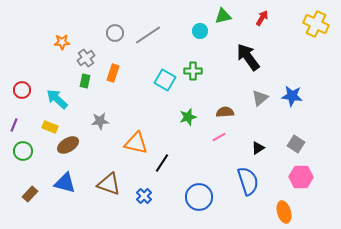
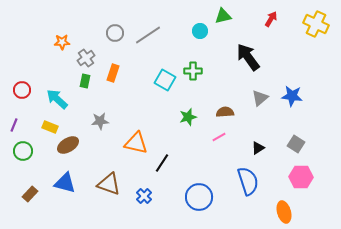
red arrow: moved 9 px right, 1 px down
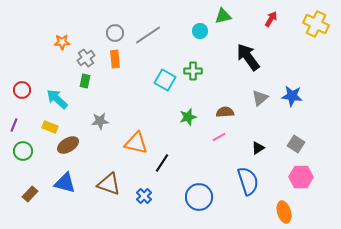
orange rectangle: moved 2 px right, 14 px up; rotated 24 degrees counterclockwise
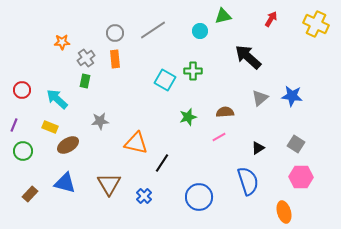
gray line: moved 5 px right, 5 px up
black arrow: rotated 12 degrees counterclockwise
brown triangle: rotated 40 degrees clockwise
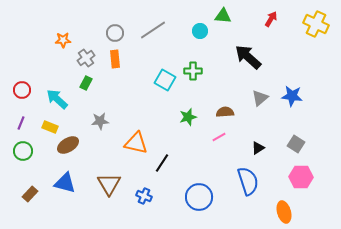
green triangle: rotated 18 degrees clockwise
orange star: moved 1 px right, 2 px up
green rectangle: moved 1 px right, 2 px down; rotated 16 degrees clockwise
purple line: moved 7 px right, 2 px up
blue cross: rotated 21 degrees counterclockwise
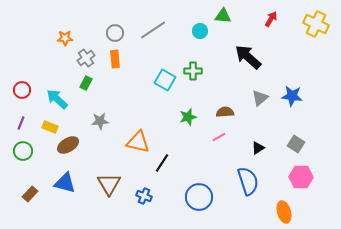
orange star: moved 2 px right, 2 px up
orange triangle: moved 2 px right, 1 px up
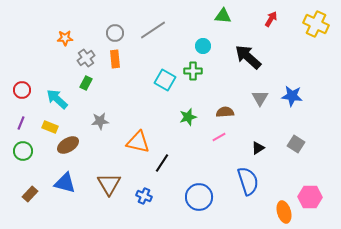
cyan circle: moved 3 px right, 15 px down
gray triangle: rotated 18 degrees counterclockwise
pink hexagon: moved 9 px right, 20 px down
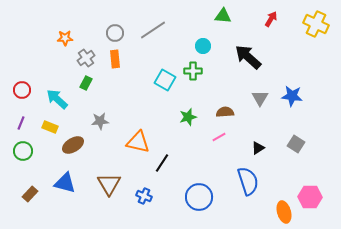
brown ellipse: moved 5 px right
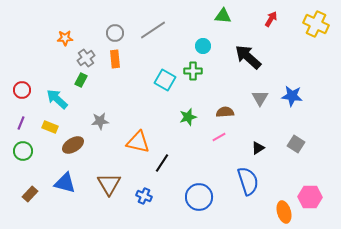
green rectangle: moved 5 px left, 3 px up
